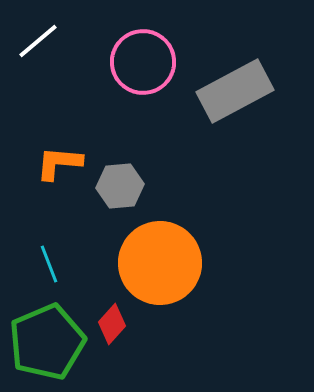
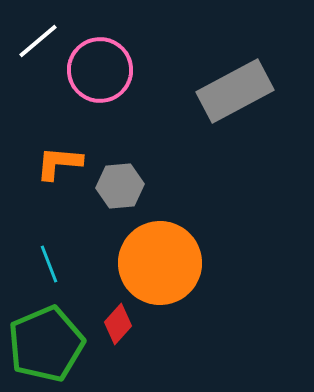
pink circle: moved 43 px left, 8 px down
red diamond: moved 6 px right
green pentagon: moved 1 px left, 2 px down
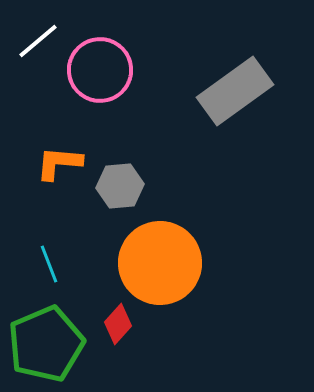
gray rectangle: rotated 8 degrees counterclockwise
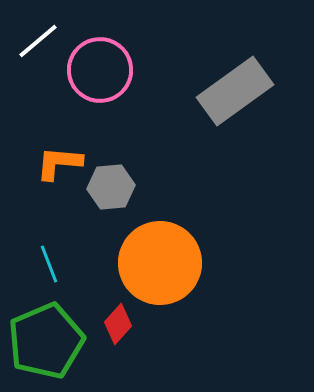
gray hexagon: moved 9 px left, 1 px down
green pentagon: moved 3 px up
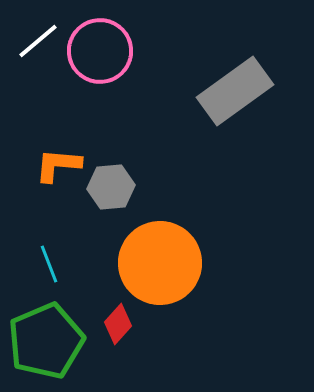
pink circle: moved 19 px up
orange L-shape: moved 1 px left, 2 px down
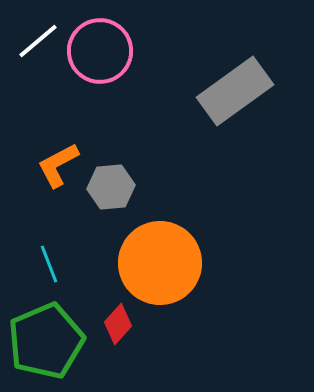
orange L-shape: rotated 33 degrees counterclockwise
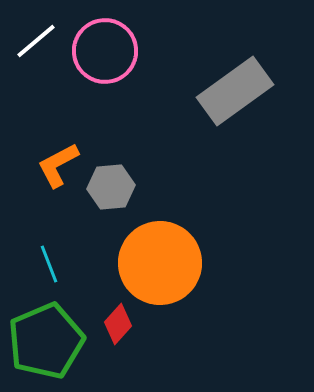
white line: moved 2 px left
pink circle: moved 5 px right
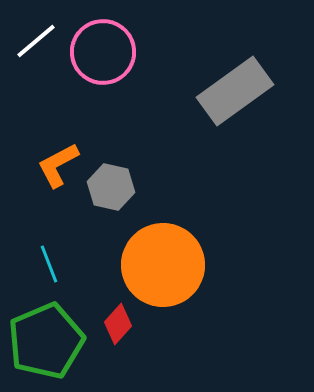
pink circle: moved 2 px left, 1 px down
gray hexagon: rotated 18 degrees clockwise
orange circle: moved 3 px right, 2 px down
